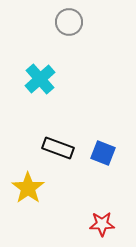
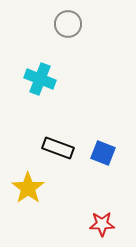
gray circle: moved 1 px left, 2 px down
cyan cross: rotated 28 degrees counterclockwise
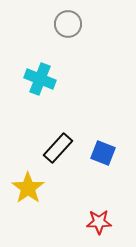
black rectangle: rotated 68 degrees counterclockwise
red star: moved 3 px left, 2 px up
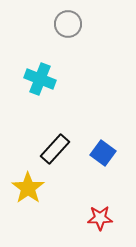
black rectangle: moved 3 px left, 1 px down
blue square: rotated 15 degrees clockwise
red star: moved 1 px right, 4 px up
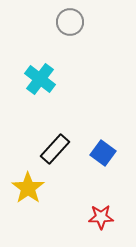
gray circle: moved 2 px right, 2 px up
cyan cross: rotated 16 degrees clockwise
red star: moved 1 px right, 1 px up
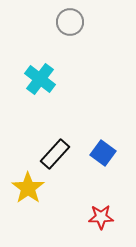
black rectangle: moved 5 px down
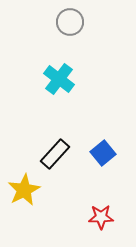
cyan cross: moved 19 px right
blue square: rotated 15 degrees clockwise
yellow star: moved 4 px left, 2 px down; rotated 8 degrees clockwise
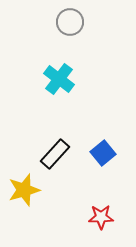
yellow star: rotated 12 degrees clockwise
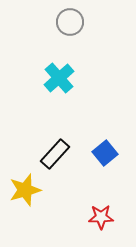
cyan cross: moved 1 px up; rotated 12 degrees clockwise
blue square: moved 2 px right
yellow star: moved 1 px right
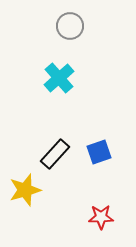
gray circle: moved 4 px down
blue square: moved 6 px left, 1 px up; rotated 20 degrees clockwise
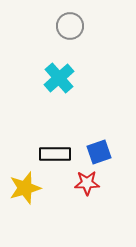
black rectangle: rotated 48 degrees clockwise
yellow star: moved 2 px up
red star: moved 14 px left, 34 px up
